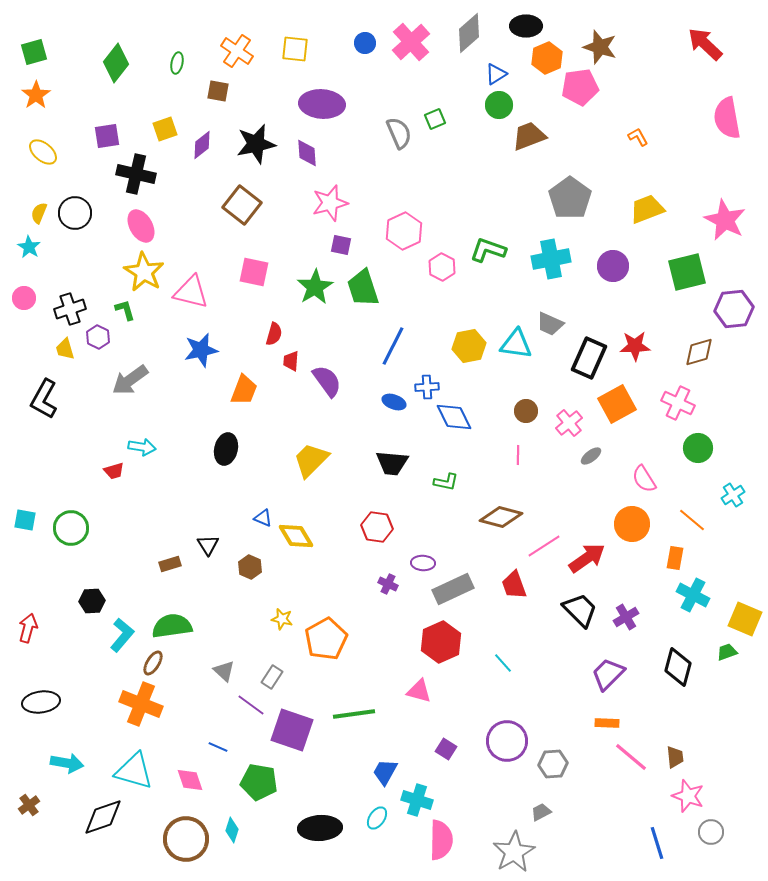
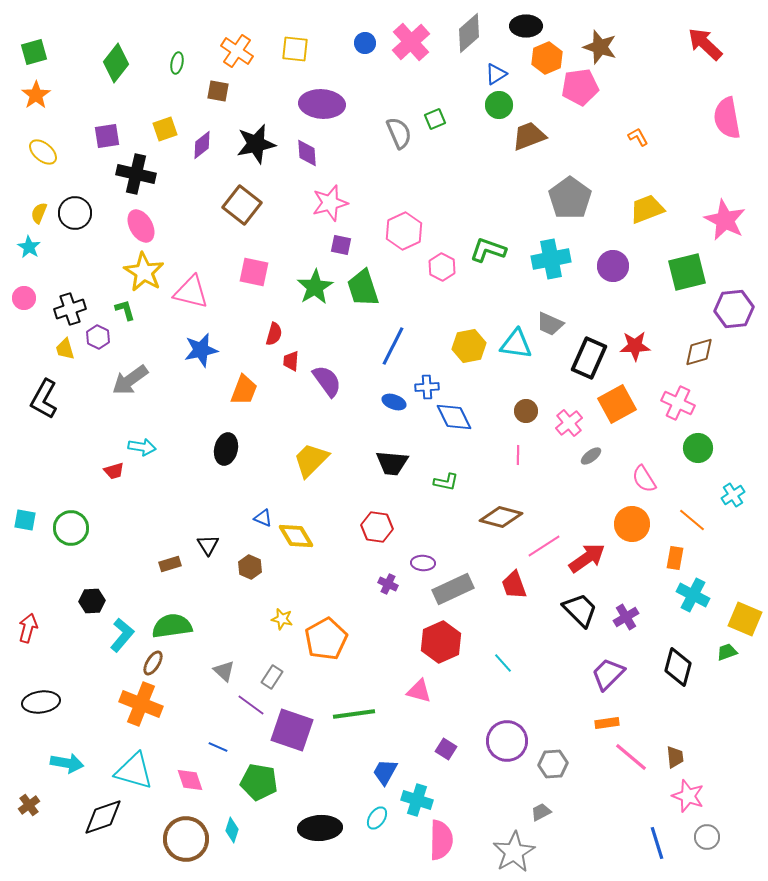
orange rectangle at (607, 723): rotated 10 degrees counterclockwise
gray circle at (711, 832): moved 4 px left, 5 px down
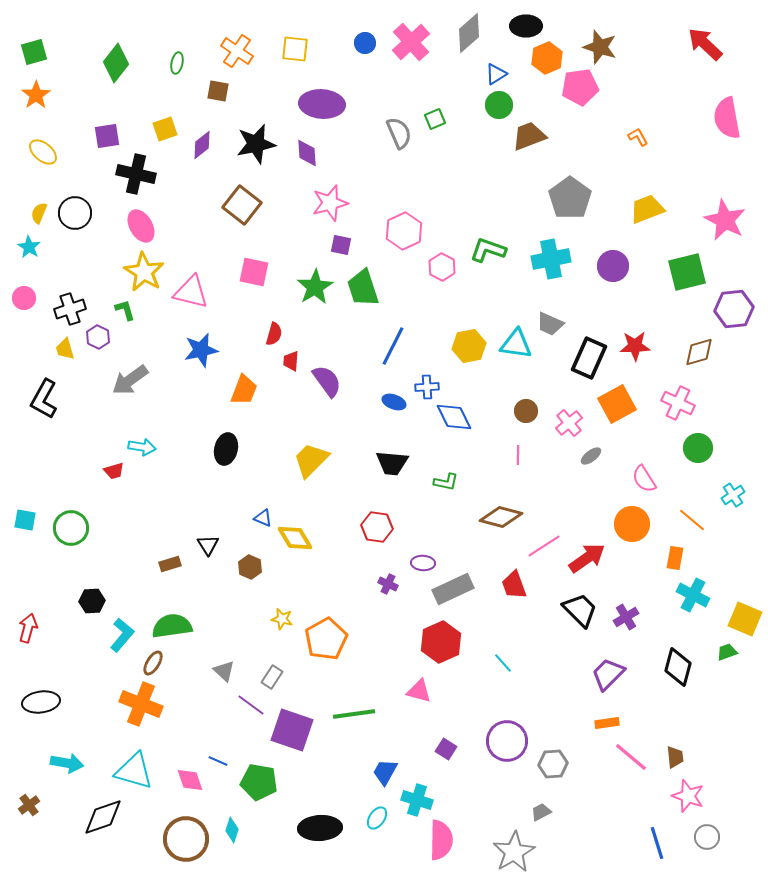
yellow diamond at (296, 536): moved 1 px left, 2 px down
blue line at (218, 747): moved 14 px down
